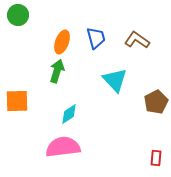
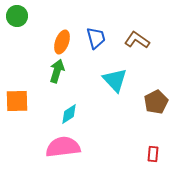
green circle: moved 1 px left, 1 px down
red rectangle: moved 3 px left, 4 px up
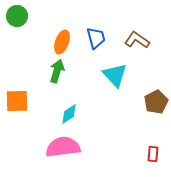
cyan triangle: moved 5 px up
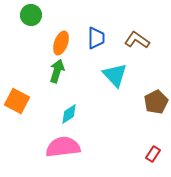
green circle: moved 14 px right, 1 px up
blue trapezoid: rotated 15 degrees clockwise
orange ellipse: moved 1 px left, 1 px down
orange square: rotated 30 degrees clockwise
red rectangle: rotated 28 degrees clockwise
